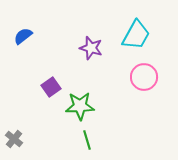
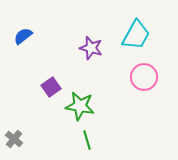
green star: rotated 12 degrees clockwise
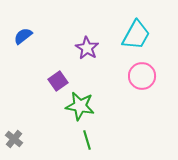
purple star: moved 4 px left; rotated 15 degrees clockwise
pink circle: moved 2 px left, 1 px up
purple square: moved 7 px right, 6 px up
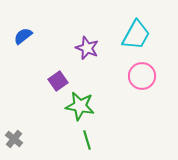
purple star: rotated 10 degrees counterclockwise
